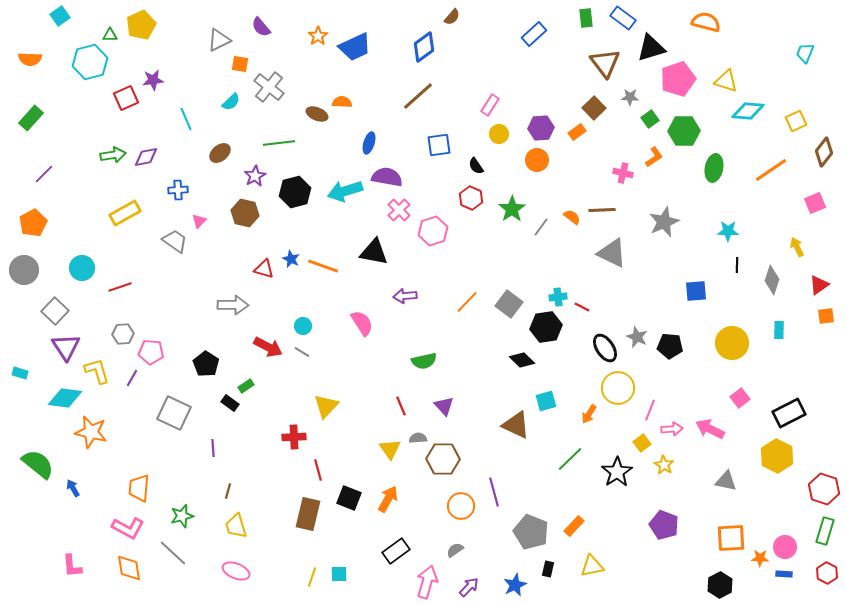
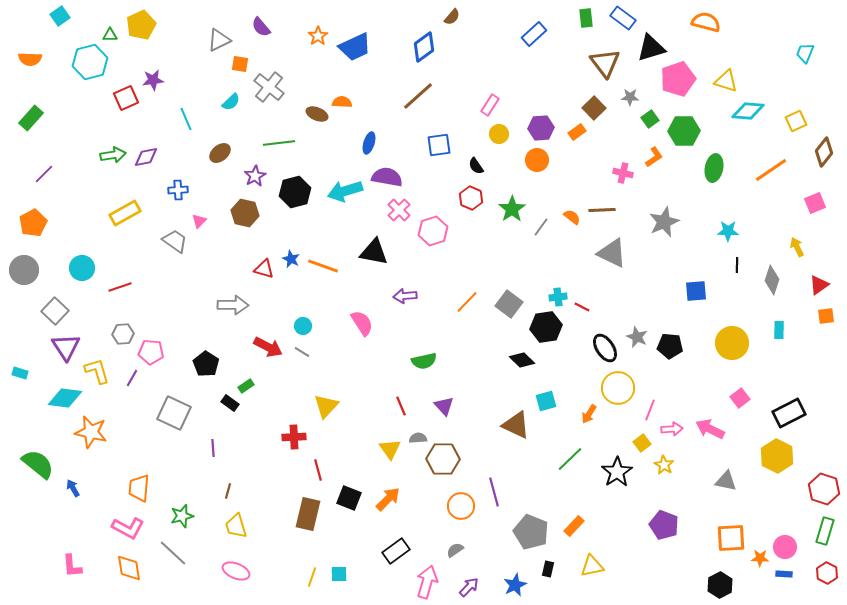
orange arrow at (388, 499): rotated 16 degrees clockwise
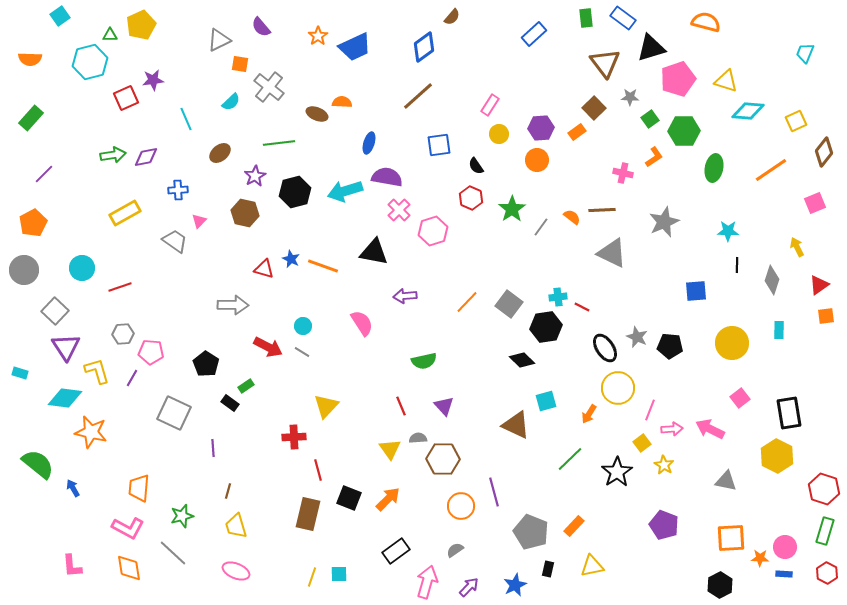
black rectangle at (789, 413): rotated 72 degrees counterclockwise
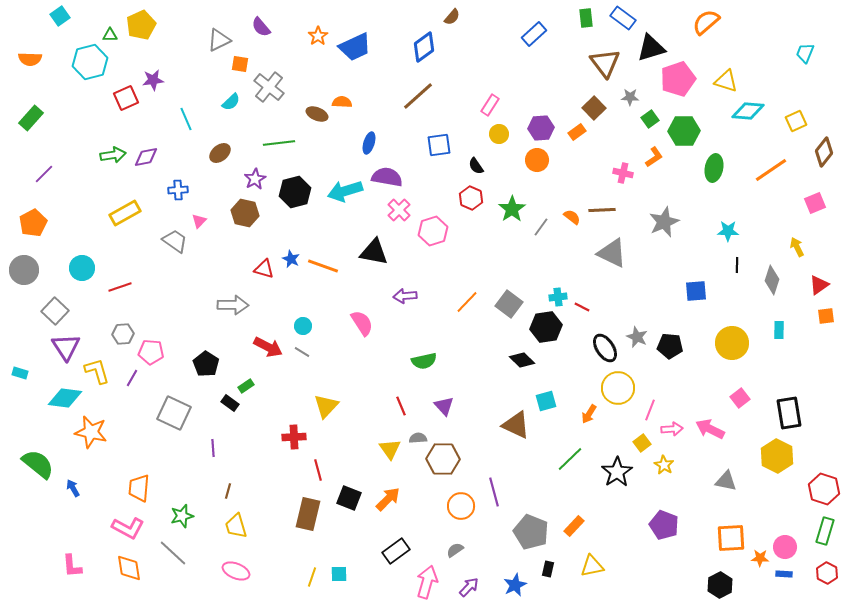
orange semicircle at (706, 22): rotated 56 degrees counterclockwise
purple star at (255, 176): moved 3 px down
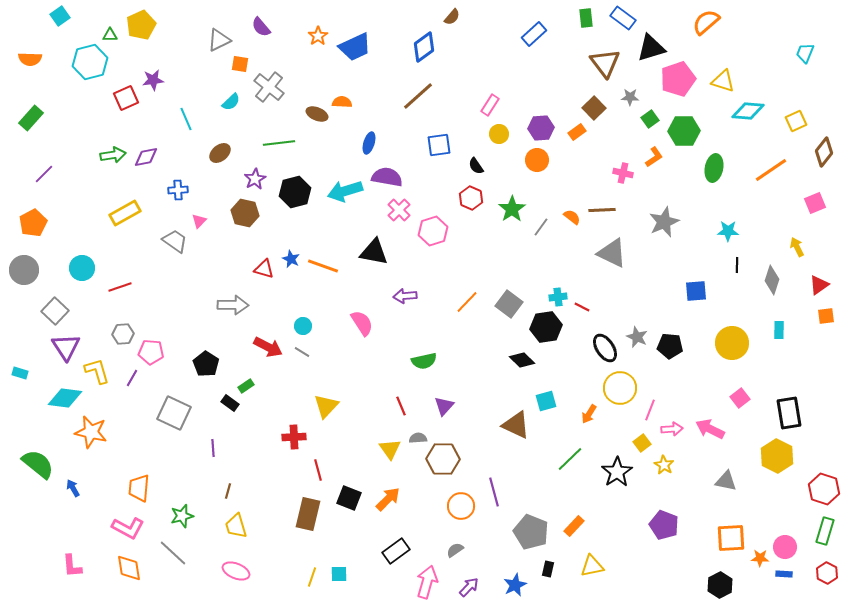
yellow triangle at (726, 81): moved 3 px left
yellow circle at (618, 388): moved 2 px right
purple triangle at (444, 406): rotated 25 degrees clockwise
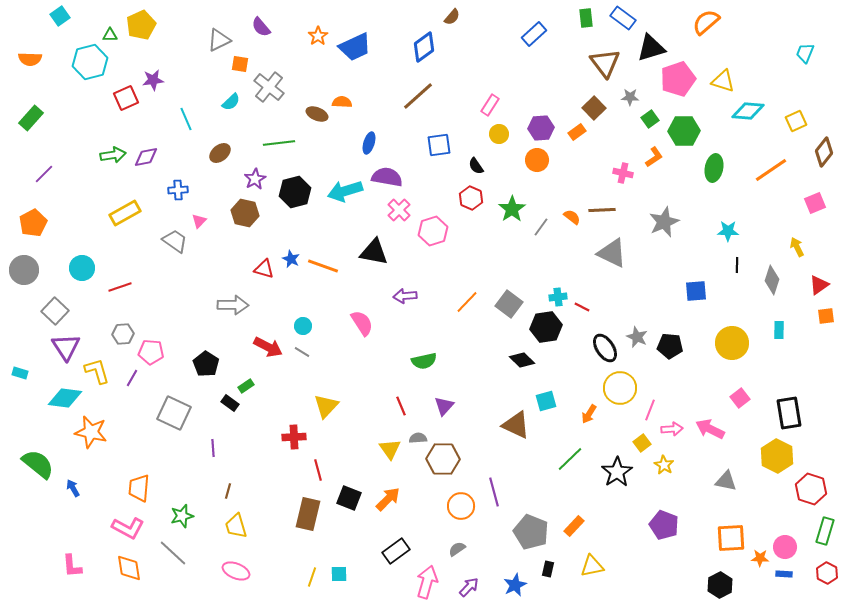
red hexagon at (824, 489): moved 13 px left
gray semicircle at (455, 550): moved 2 px right, 1 px up
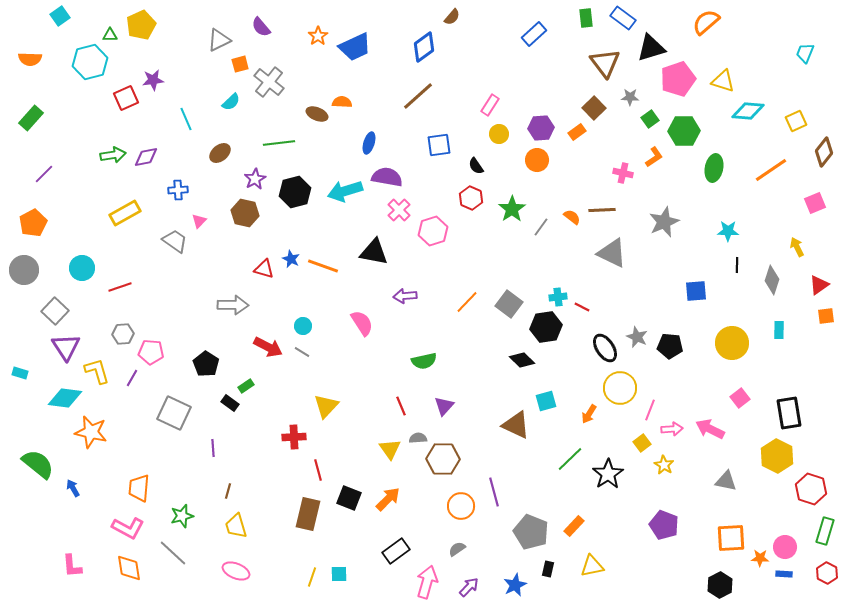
orange square at (240, 64): rotated 24 degrees counterclockwise
gray cross at (269, 87): moved 5 px up
black star at (617, 472): moved 9 px left, 2 px down
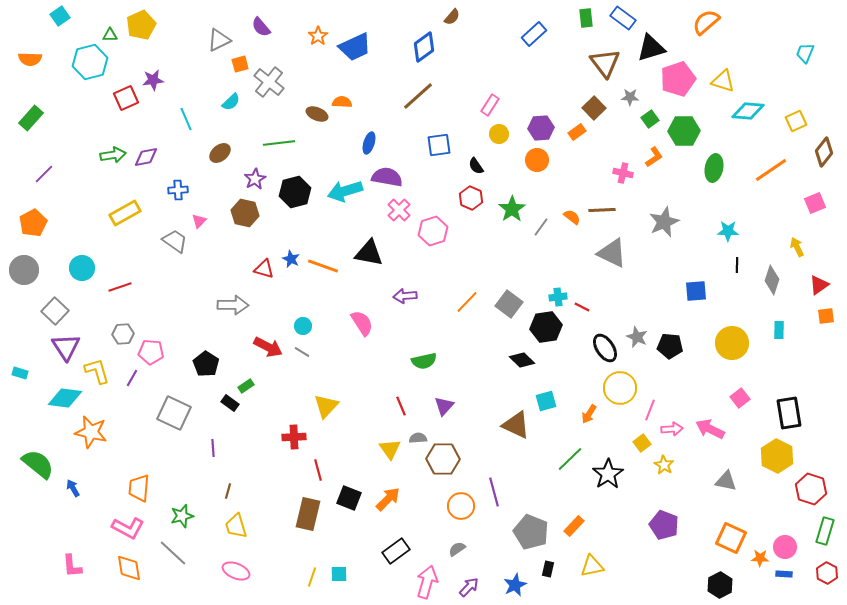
black triangle at (374, 252): moved 5 px left, 1 px down
orange square at (731, 538): rotated 28 degrees clockwise
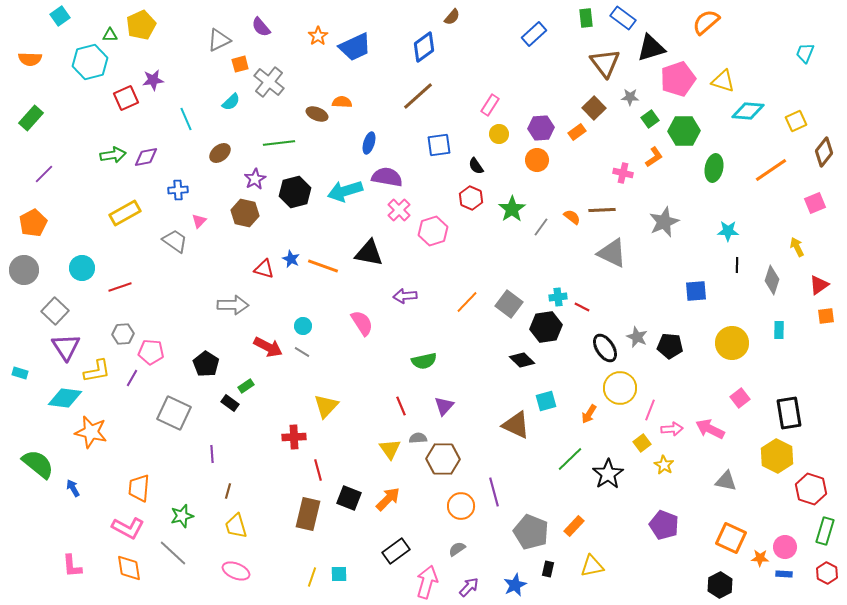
yellow L-shape at (97, 371): rotated 96 degrees clockwise
purple line at (213, 448): moved 1 px left, 6 px down
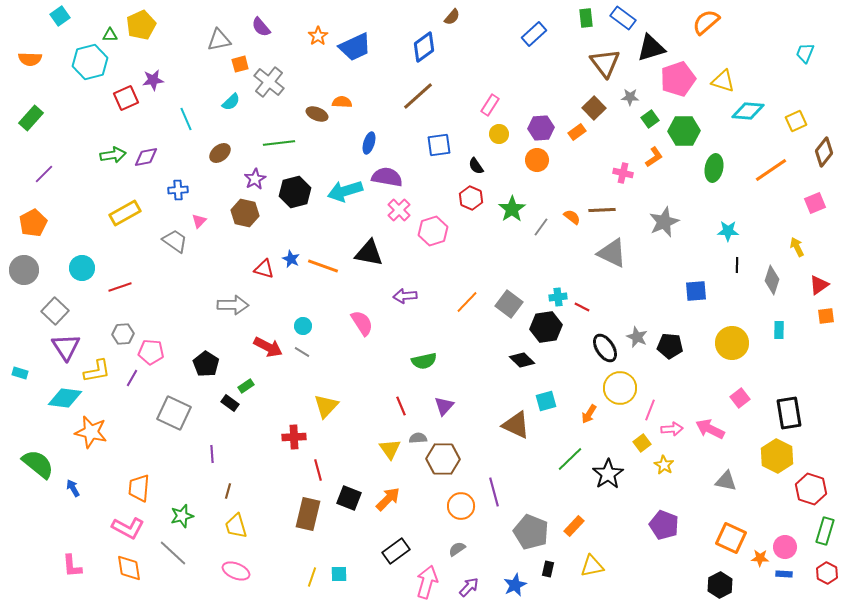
gray triangle at (219, 40): rotated 15 degrees clockwise
